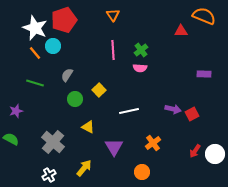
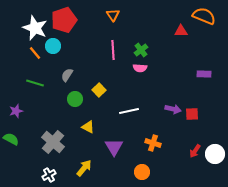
red square: rotated 24 degrees clockwise
orange cross: rotated 35 degrees counterclockwise
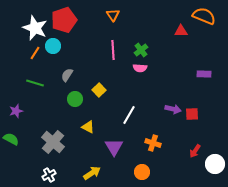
orange line: rotated 72 degrees clockwise
white line: moved 4 px down; rotated 48 degrees counterclockwise
white circle: moved 10 px down
yellow arrow: moved 8 px right, 5 px down; rotated 18 degrees clockwise
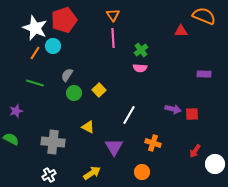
pink line: moved 12 px up
green circle: moved 1 px left, 6 px up
gray cross: rotated 35 degrees counterclockwise
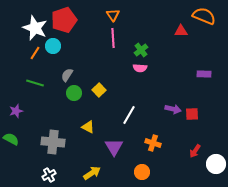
white circle: moved 1 px right
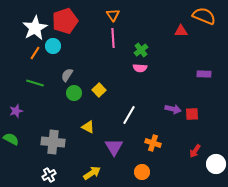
red pentagon: moved 1 px right, 1 px down
white star: rotated 20 degrees clockwise
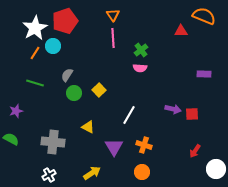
orange cross: moved 9 px left, 2 px down
white circle: moved 5 px down
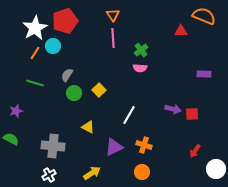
gray cross: moved 4 px down
purple triangle: rotated 36 degrees clockwise
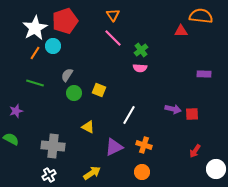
orange semicircle: moved 3 px left; rotated 15 degrees counterclockwise
pink line: rotated 42 degrees counterclockwise
yellow square: rotated 24 degrees counterclockwise
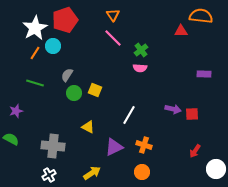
red pentagon: moved 1 px up
yellow square: moved 4 px left
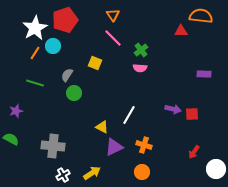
yellow square: moved 27 px up
yellow triangle: moved 14 px right
red arrow: moved 1 px left, 1 px down
white cross: moved 14 px right
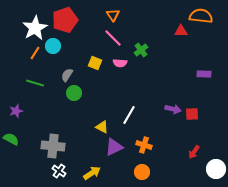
pink semicircle: moved 20 px left, 5 px up
white cross: moved 4 px left, 4 px up; rotated 24 degrees counterclockwise
